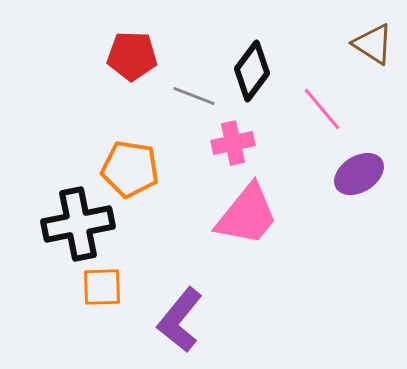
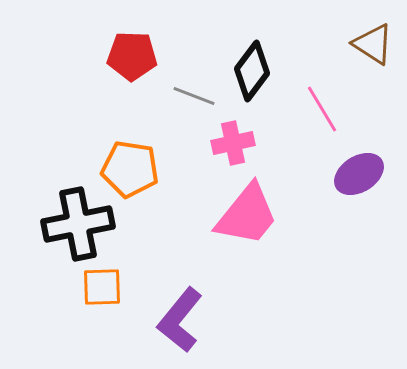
pink line: rotated 9 degrees clockwise
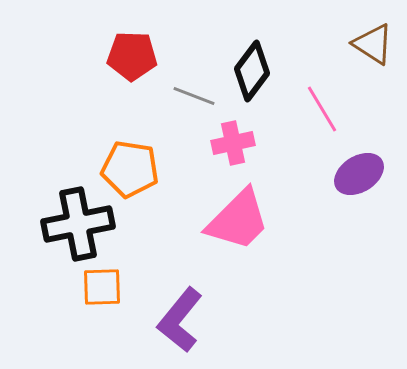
pink trapezoid: moved 9 px left, 5 px down; rotated 6 degrees clockwise
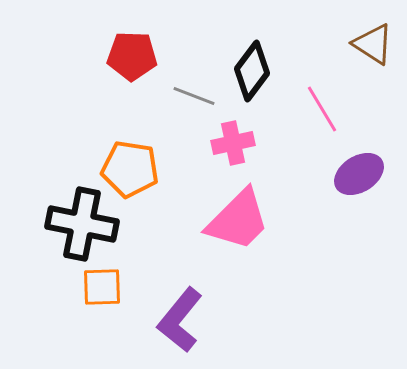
black cross: moved 4 px right; rotated 22 degrees clockwise
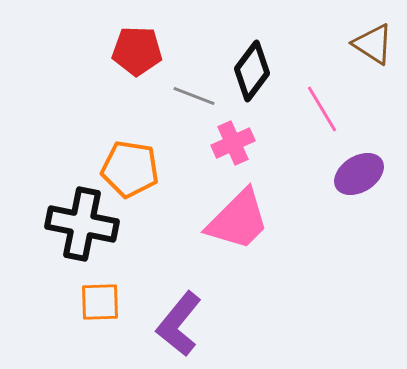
red pentagon: moved 5 px right, 5 px up
pink cross: rotated 12 degrees counterclockwise
orange square: moved 2 px left, 15 px down
purple L-shape: moved 1 px left, 4 px down
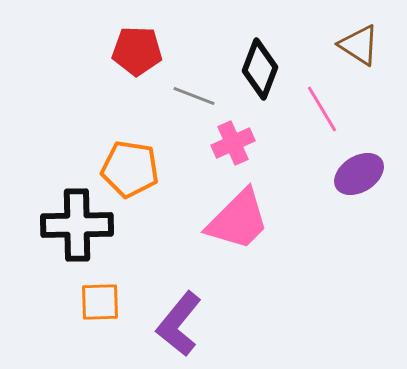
brown triangle: moved 14 px left, 1 px down
black diamond: moved 8 px right, 2 px up; rotated 16 degrees counterclockwise
black cross: moved 5 px left, 1 px down; rotated 12 degrees counterclockwise
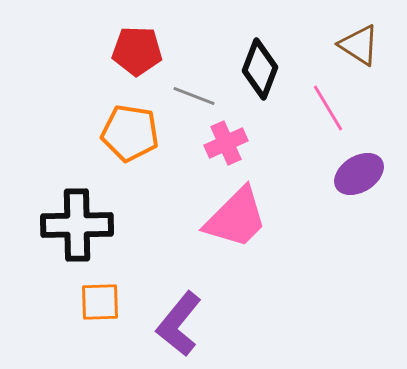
pink line: moved 6 px right, 1 px up
pink cross: moved 7 px left
orange pentagon: moved 36 px up
pink trapezoid: moved 2 px left, 2 px up
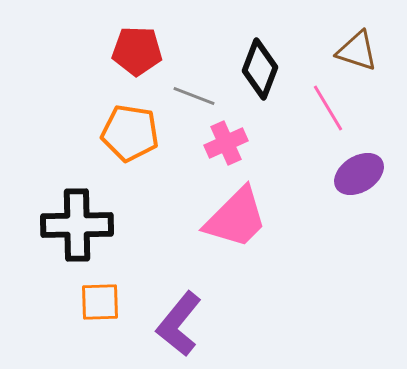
brown triangle: moved 2 px left, 6 px down; rotated 15 degrees counterclockwise
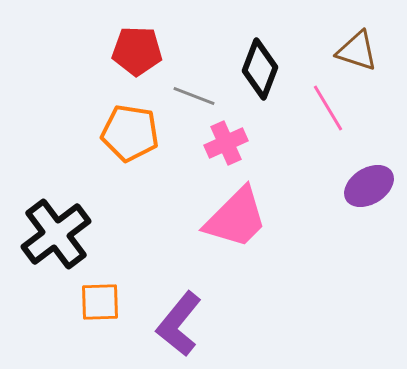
purple ellipse: moved 10 px right, 12 px down
black cross: moved 21 px left, 9 px down; rotated 36 degrees counterclockwise
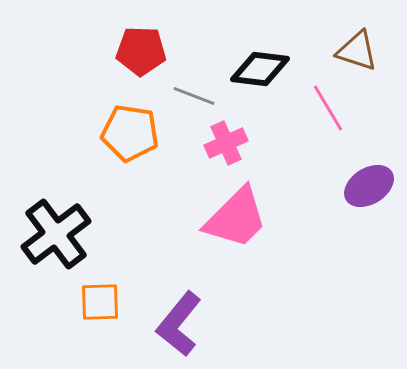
red pentagon: moved 4 px right
black diamond: rotated 76 degrees clockwise
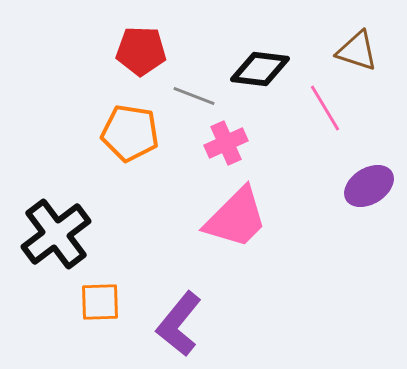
pink line: moved 3 px left
